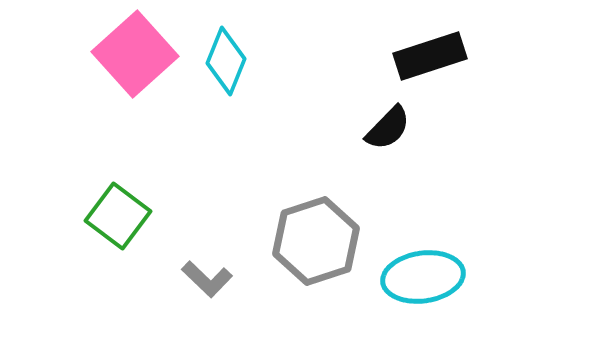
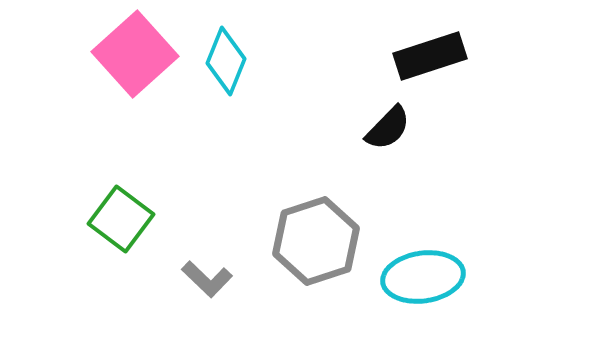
green square: moved 3 px right, 3 px down
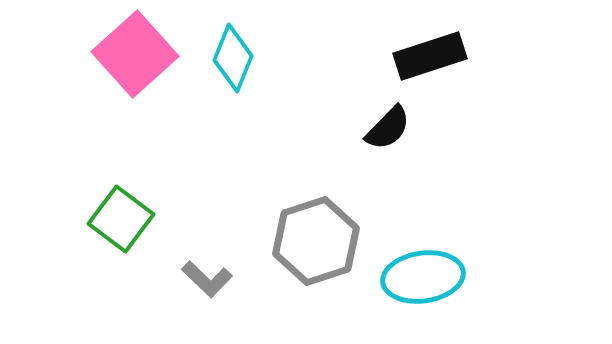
cyan diamond: moved 7 px right, 3 px up
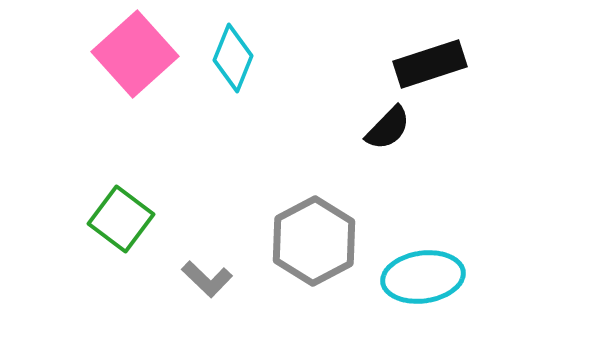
black rectangle: moved 8 px down
gray hexagon: moved 2 px left; rotated 10 degrees counterclockwise
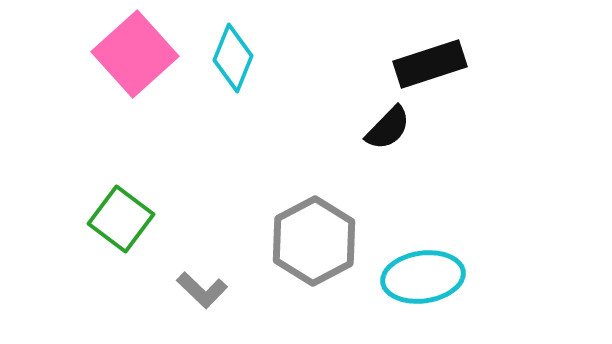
gray L-shape: moved 5 px left, 11 px down
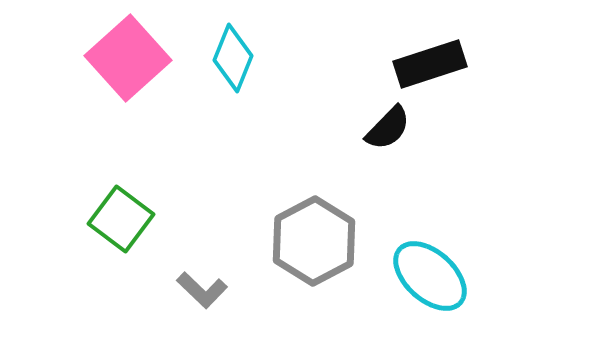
pink square: moved 7 px left, 4 px down
cyan ellipse: moved 7 px right, 1 px up; rotated 50 degrees clockwise
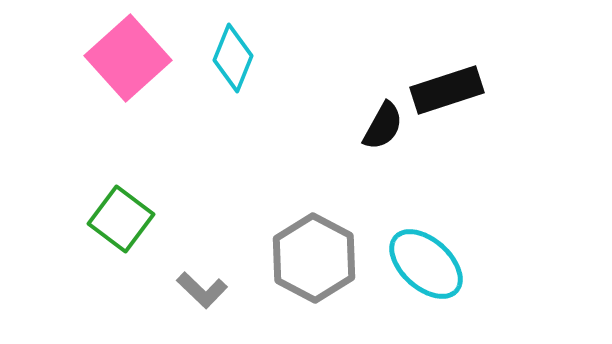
black rectangle: moved 17 px right, 26 px down
black semicircle: moved 5 px left, 2 px up; rotated 15 degrees counterclockwise
gray hexagon: moved 17 px down; rotated 4 degrees counterclockwise
cyan ellipse: moved 4 px left, 12 px up
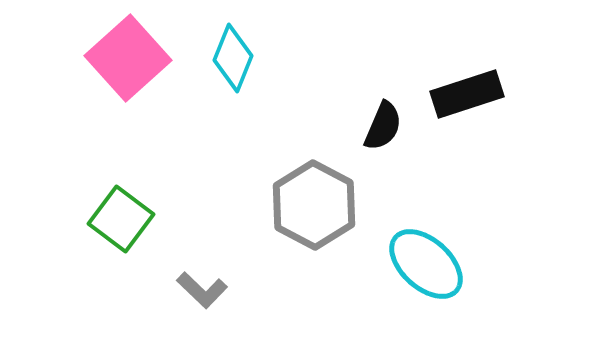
black rectangle: moved 20 px right, 4 px down
black semicircle: rotated 6 degrees counterclockwise
gray hexagon: moved 53 px up
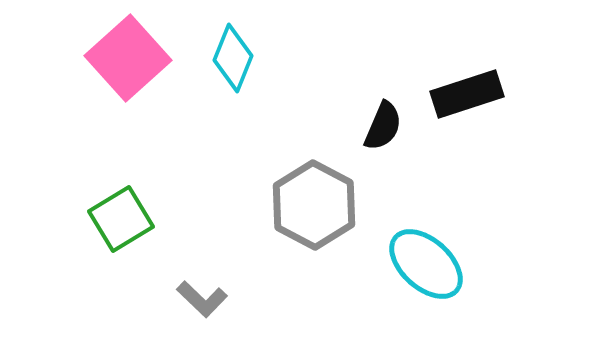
green square: rotated 22 degrees clockwise
gray L-shape: moved 9 px down
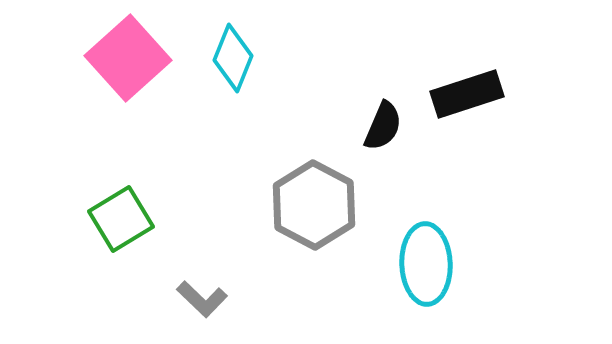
cyan ellipse: rotated 46 degrees clockwise
